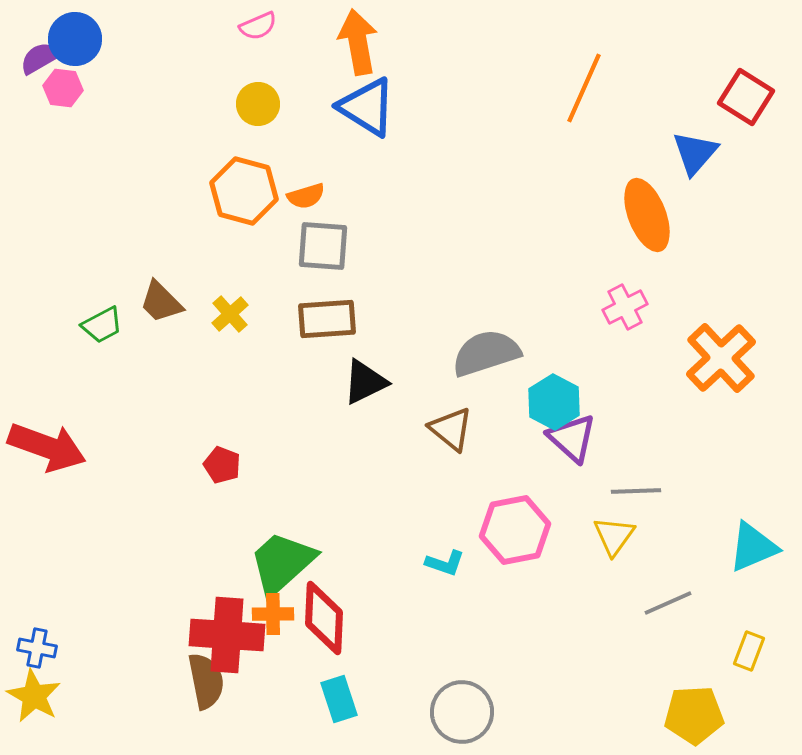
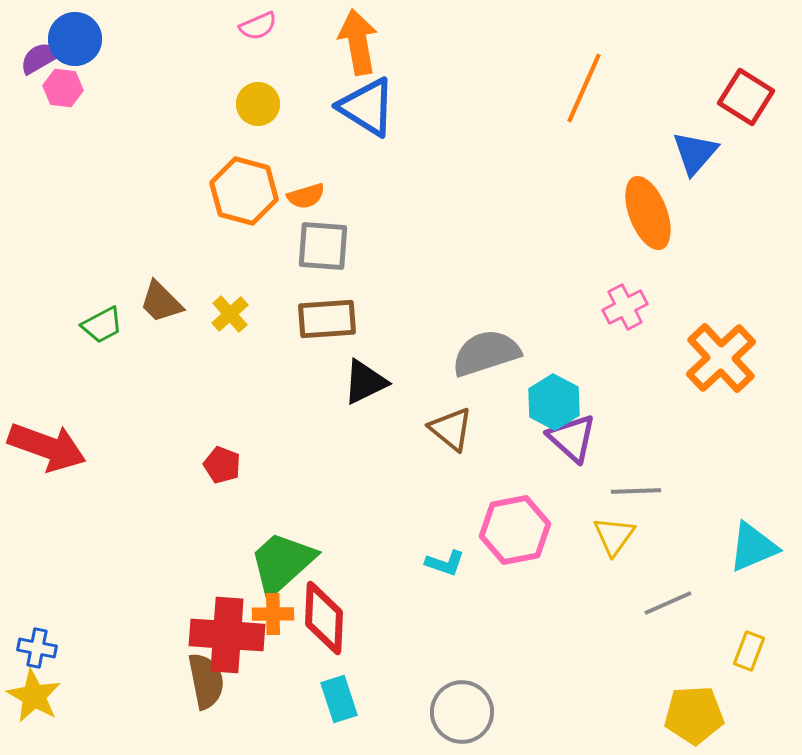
orange ellipse at (647, 215): moved 1 px right, 2 px up
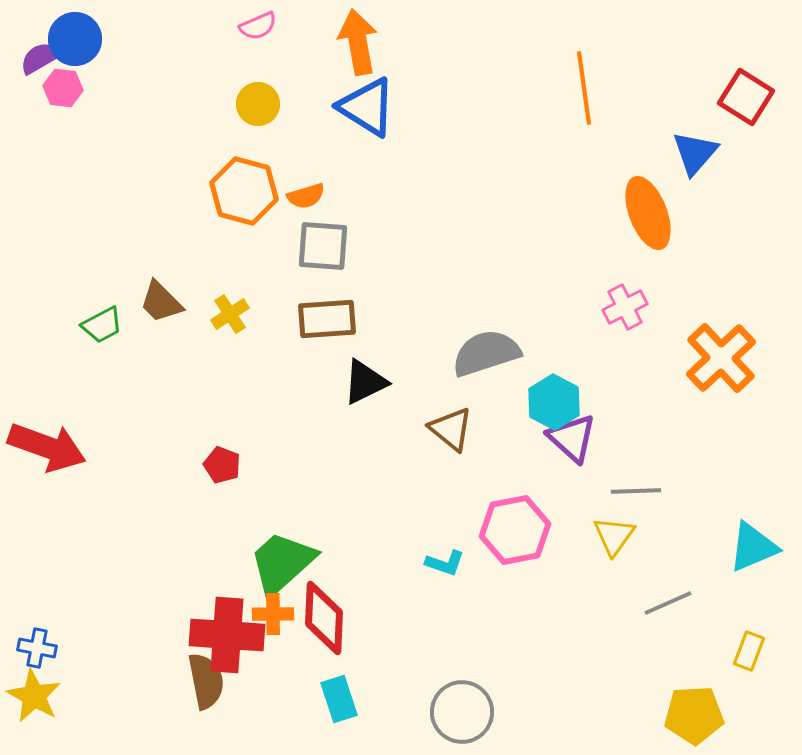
orange line at (584, 88): rotated 32 degrees counterclockwise
yellow cross at (230, 314): rotated 9 degrees clockwise
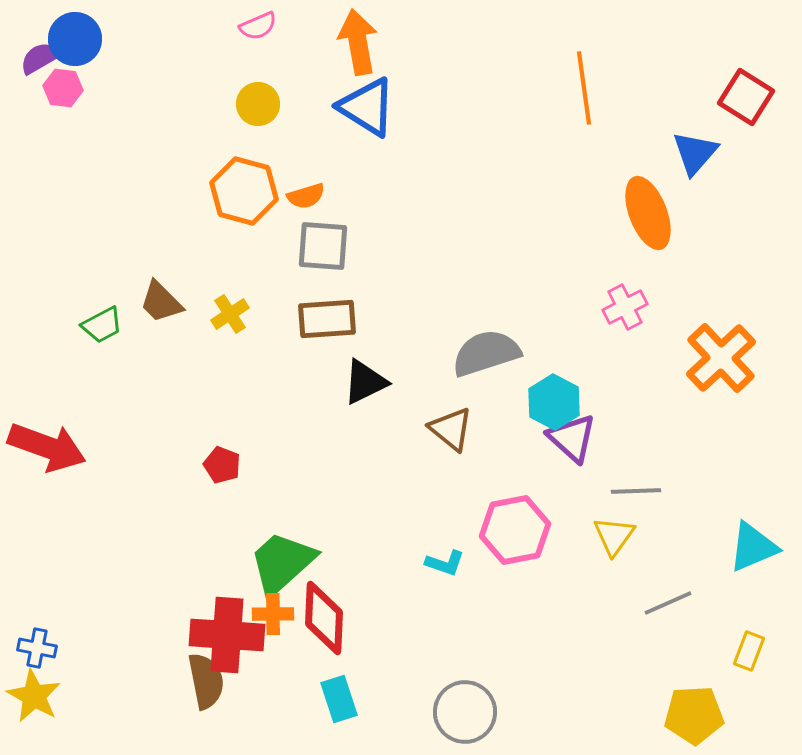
gray circle at (462, 712): moved 3 px right
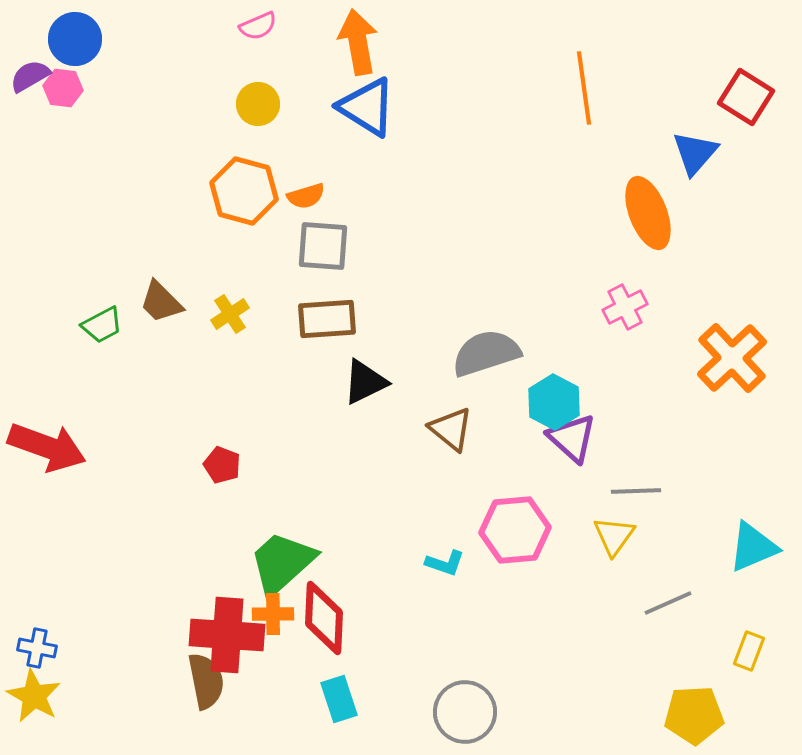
purple semicircle at (40, 58): moved 10 px left, 18 px down
orange cross at (721, 358): moved 11 px right
pink hexagon at (515, 530): rotated 6 degrees clockwise
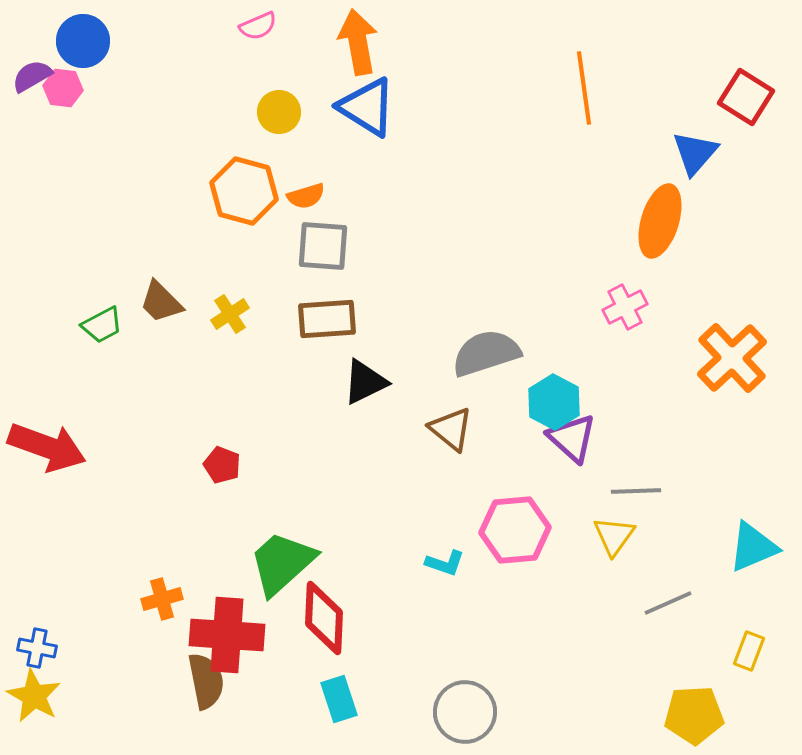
blue circle at (75, 39): moved 8 px right, 2 px down
purple semicircle at (30, 76): moved 2 px right
yellow circle at (258, 104): moved 21 px right, 8 px down
orange ellipse at (648, 213): moved 12 px right, 8 px down; rotated 38 degrees clockwise
orange cross at (273, 614): moved 111 px left, 15 px up; rotated 15 degrees counterclockwise
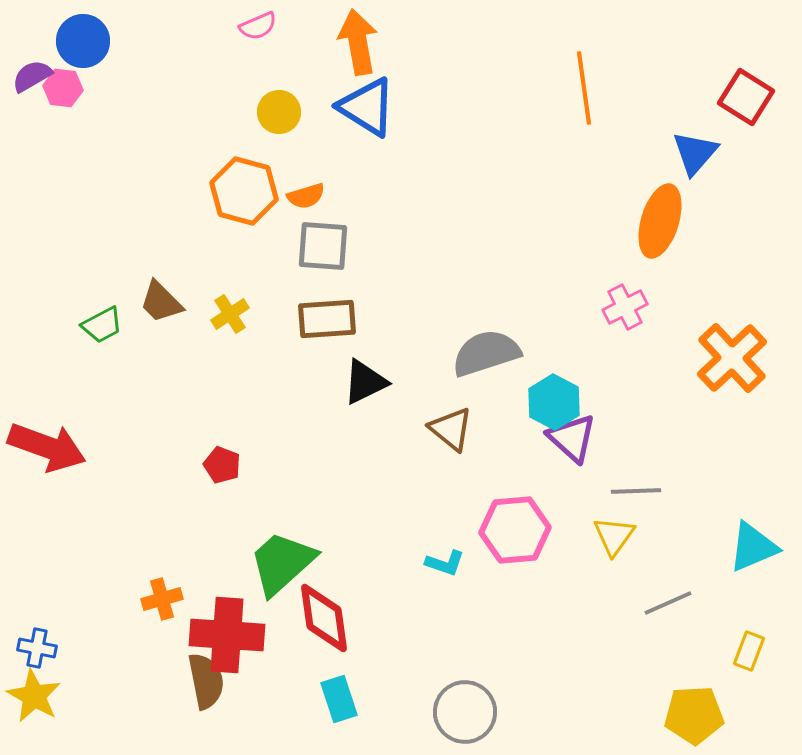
red diamond at (324, 618): rotated 10 degrees counterclockwise
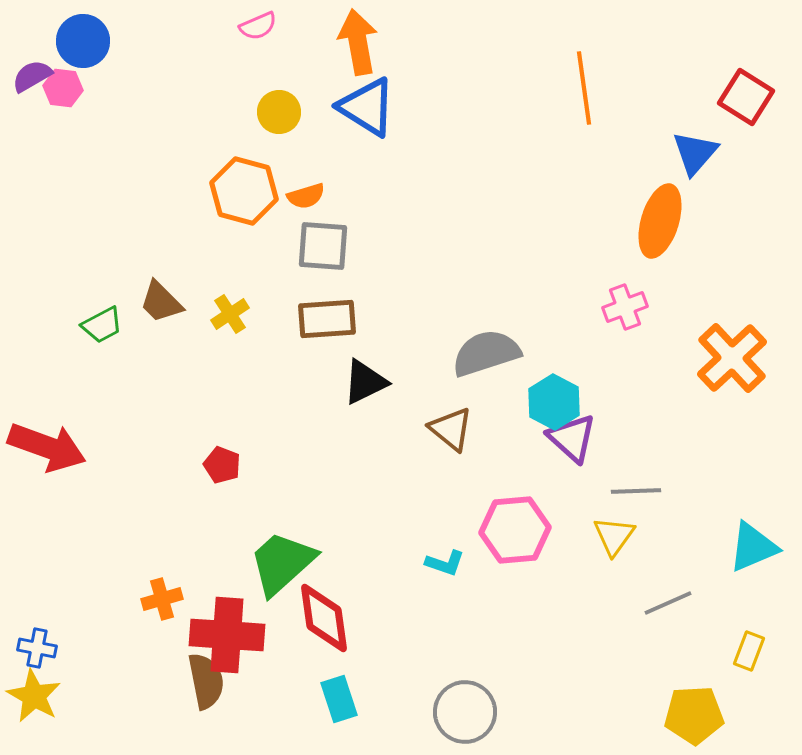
pink cross at (625, 307): rotated 6 degrees clockwise
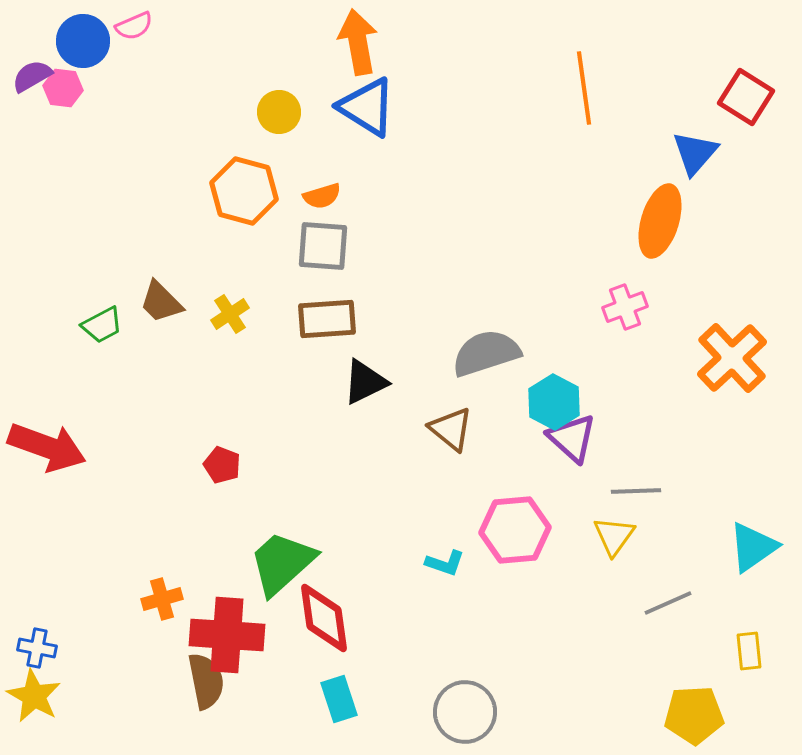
pink semicircle at (258, 26): moved 124 px left
orange semicircle at (306, 196): moved 16 px right
cyan triangle at (753, 547): rotated 12 degrees counterclockwise
yellow rectangle at (749, 651): rotated 27 degrees counterclockwise
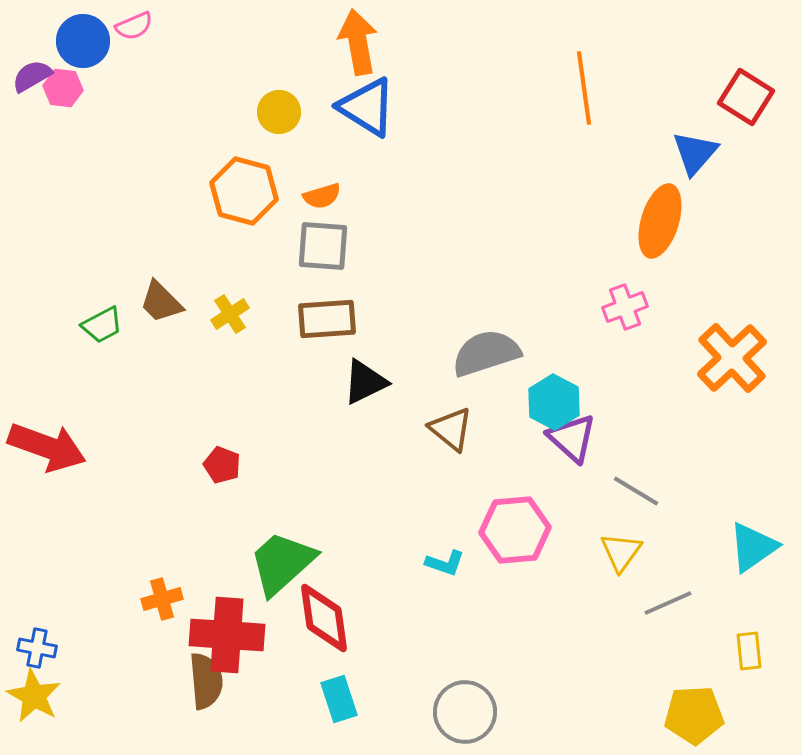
gray line at (636, 491): rotated 33 degrees clockwise
yellow triangle at (614, 536): moved 7 px right, 16 px down
brown semicircle at (206, 681): rotated 6 degrees clockwise
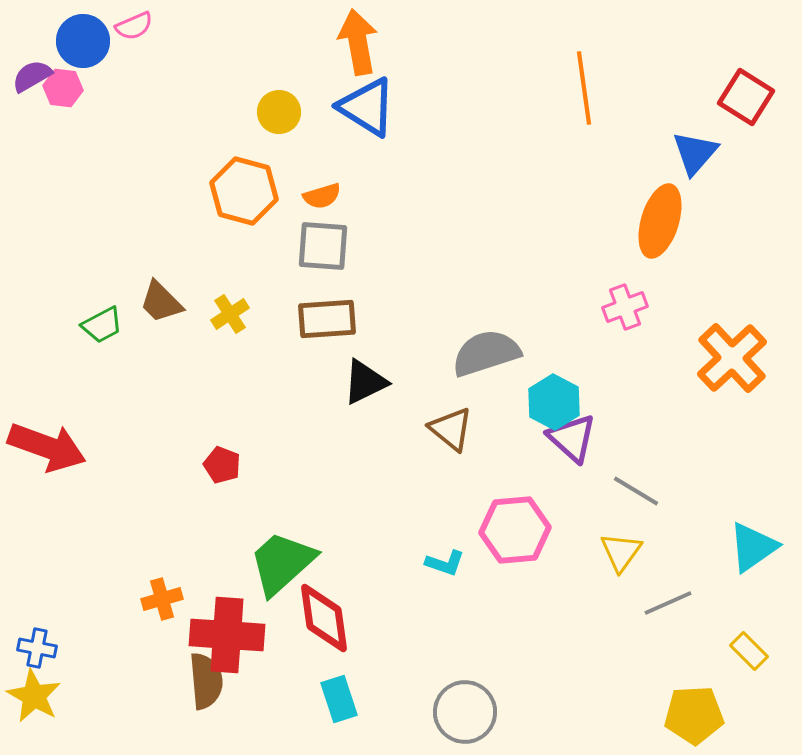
yellow rectangle at (749, 651): rotated 39 degrees counterclockwise
